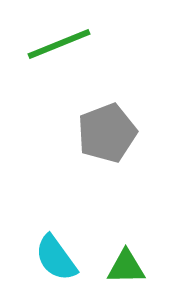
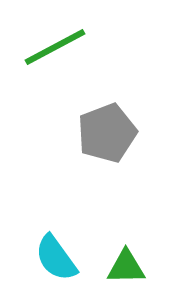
green line: moved 4 px left, 3 px down; rotated 6 degrees counterclockwise
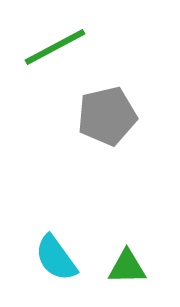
gray pentagon: moved 17 px up; rotated 8 degrees clockwise
green triangle: moved 1 px right
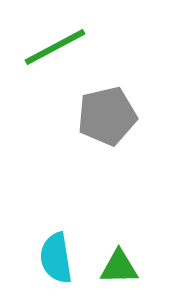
cyan semicircle: rotated 27 degrees clockwise
green triangle: moved 8 px left
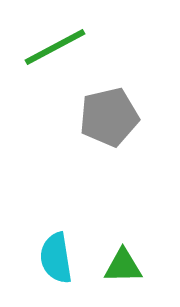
gray pentagon: moved 2 px right, 1 px down
green triangle: moved 4 px right, 1 px up
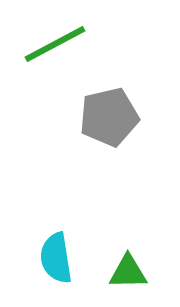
green line: moved 3 px up
green triangle: moved 5 px right, 6 px down
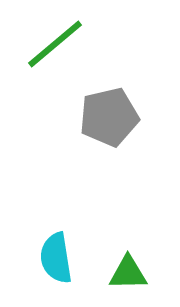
green line: rotated 12 degrees counterclockwise
green triangle: moved 1 px down
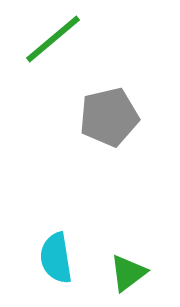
green line: moved 2 px left, 5 px up
green triangle: rotated 36 degrees counterclockwise
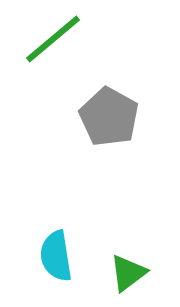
gray pentagon: rotated 30 degrees counterclockwise
cyan semicircle: moved 2 px up
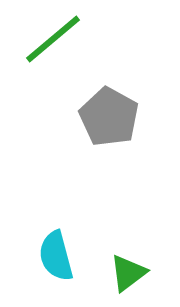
cyan semicircle: rotated 6 degrees counterclockwise
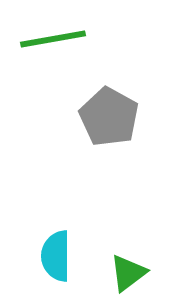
green line: rotated 30 degrees clockwise
cyan semicircle: rotated 15 degrees clockwise
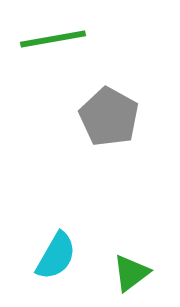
cyan semicircle: rotated 150 degrees counterclockwise
green triangle: moved 3 px right
